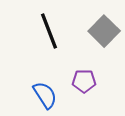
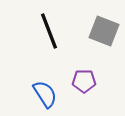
gray square: rotated 24 degrees counterclockwise
blue semicircle: moved 1 px up
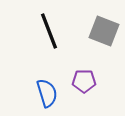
blue semicircle: moved 2 px right, 1 px up; rotated 16 degrees clockwise
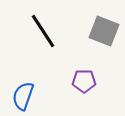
black line: moved 6 px left; rotated 12 degrees counterclockwise
blue semicircle: moved 24 px left, 3 px down; rotated 144 degrees counterclockwise
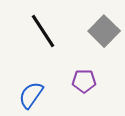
gray square: rotated 24 degrees clockwise
blue semicircle: moved 8 px right, 1 px up; rotated 16 degrees clockwise
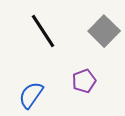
purple pentagon: rotated 20 degrees counterclockwise
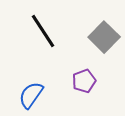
gray square: moved 6 px down
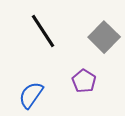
purple pentagon: rotated 20 degrees counterclockwise
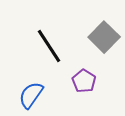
black line: moved 6 px right, 15 px down
